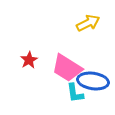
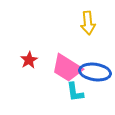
yellow arrow: rotated 110 degrees clockwise
blue ellipse: moved 2 px right, 9 px up
cyan L-shape: moved 1 px up
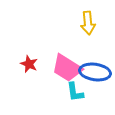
red star: moved 4 px down; rotated 18 degrees counterclockwise
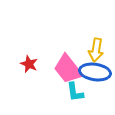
yellow arrow: moved 8 px right, 27 px down; rotated 15 degrees clockwise
pink trapezoid: moved 1 px right, 1 px down; rotated 20 degrees clockwise
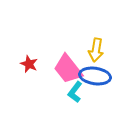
blue ellipse: moved 4 px down
cyan L-shape: rotated 45 degrees clockwise
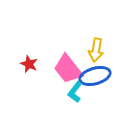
blue ellipse: rotated 24 degrees counterclockwise
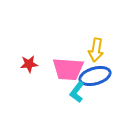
red star: rotated 30 degrees counterclockwise
pink trapezoid: rotated 48 degrees counterclockwise
cyan L-shape: moved 2 px right
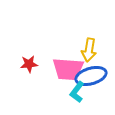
yellow arrow: moved 7 px left
blue ellipse: moved 4 px left
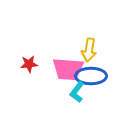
blue ellipse: rotated 16 degrees clockwise
